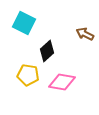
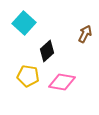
cyan square: rotated 15 degrees clockwise
brown arrow: rotated 90 degrees clockwise
yellow pentagon: moved 1 px down
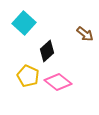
brown arrow: rotated 102 degrees clockwise
yellow pentagon: rotated 15 degrees clockwise
pink diamond: moved 4 px left; rotated 28 degrees clockwise
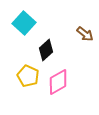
black diamond: moved 1 px left, 1 px up
pink diamond: rotated 68 degrees counterclockwise
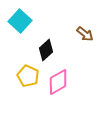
cyan square: moved 4 px left, 2 px up
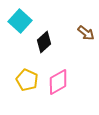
brown arrow: moved 1 px right, 1 px up
black diamond: moved 2 px left, 8 px up
yellow pentagon: moved 1 px left, 4 px down
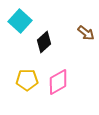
yellow pentagon: rotated 25 degrees counterclockwise
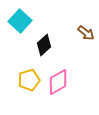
black diamond: moved 3 px down
yellow pentagon: moved 2 px right; rotated 15 degrees counterclockwise
